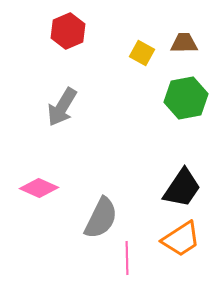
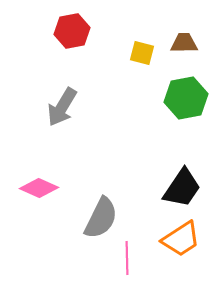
red hexagon: moved 4 px right; rotated 12 degrees clockwise
yellow square: rotated 15 degrees counterclockwise
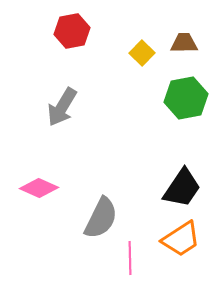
yellow square: rotated 30 degrees clockwise
pink line: moved 3 px right
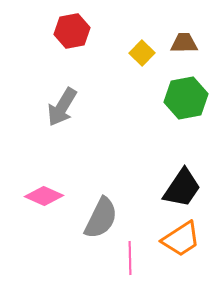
pink diamond: moved 5 px right, 8 px down
